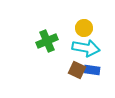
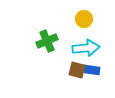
yellow circle: moved 9 px up
cyan arrow: rotated 16 degrees counterclockwise
brown square: rotated 12 degrees counterclockwise
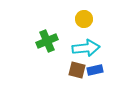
blue rectangle: moved 3 px right; rotated 21 degrees counterclockwise
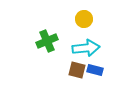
blue rectangle: rotated 28 degrees clockwise
